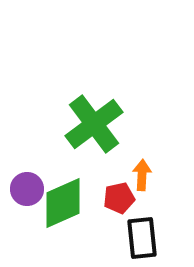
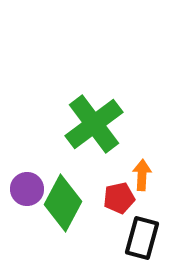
green diamond: rotated 38 degrees counterclockwise
black rectangle: rotated 21 degrees clockwise
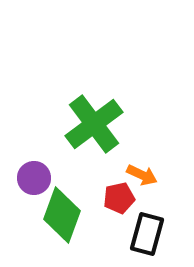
orange arrow: rotated 112 degrees clockwise
purple circle: moved 7 px right, 11 px up
green diamond: moved 1 px left, 12 px down; rotated 8 degrees counterclockwise
black rectangle: moved 5 px right, 4 px up
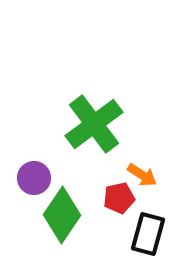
orange arrow: rotated 8 degrees clockwise
green diamond: rotated 14 degrees clockwise
black rectangle: moved 1 px right
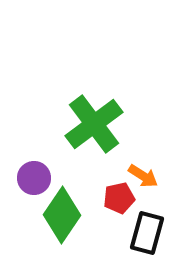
orange arrow: moved 1 px right, 1 px down
black rectangle: moved 1 px left, 1 px up
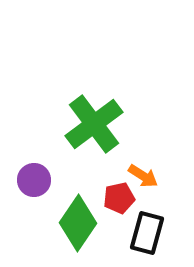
purple circle: moved 2 px down
green diamond: moved 16 px right, 8 px down
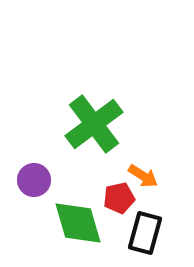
green diamond: rotated 50 degrees counterclockwise
black rectangle: moved 2 px left
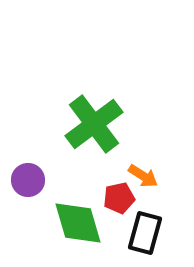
purple circle: moved 6 px left
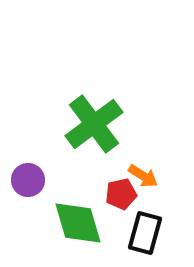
red pentagon: moved 2 px right, 4 px up
